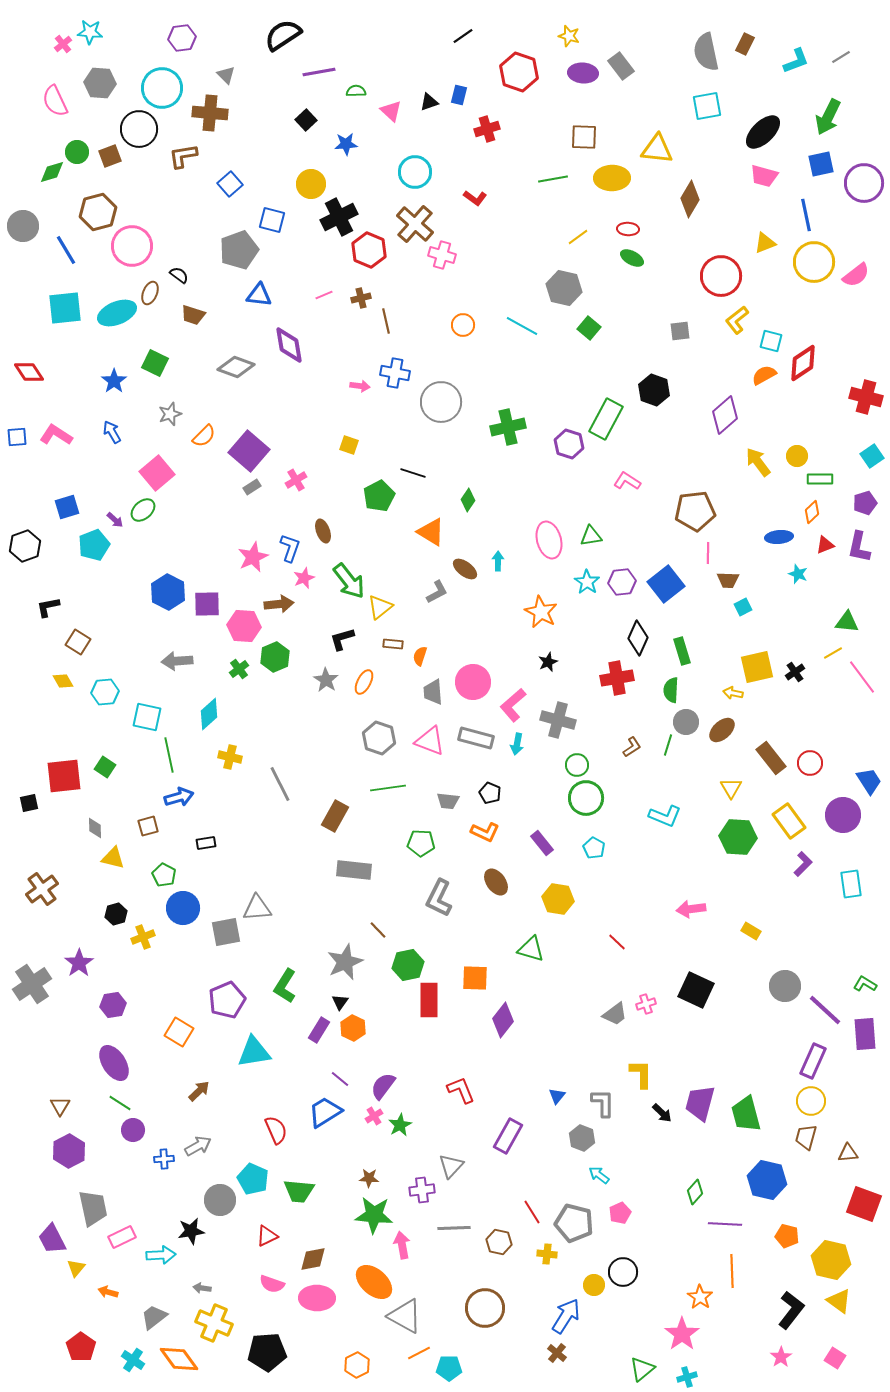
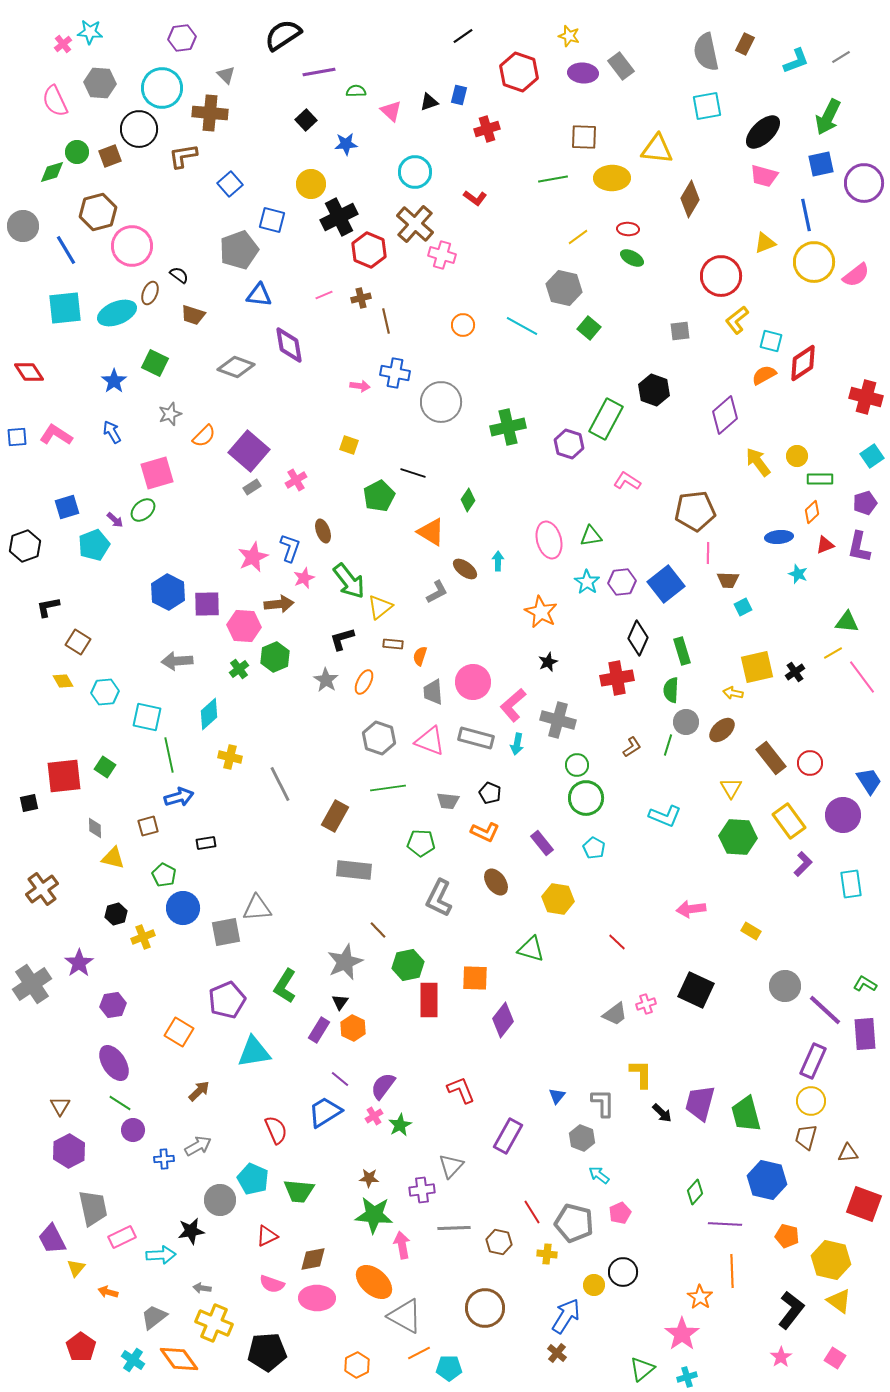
pink square at (157, 473): rotated 24 degrees clockwise
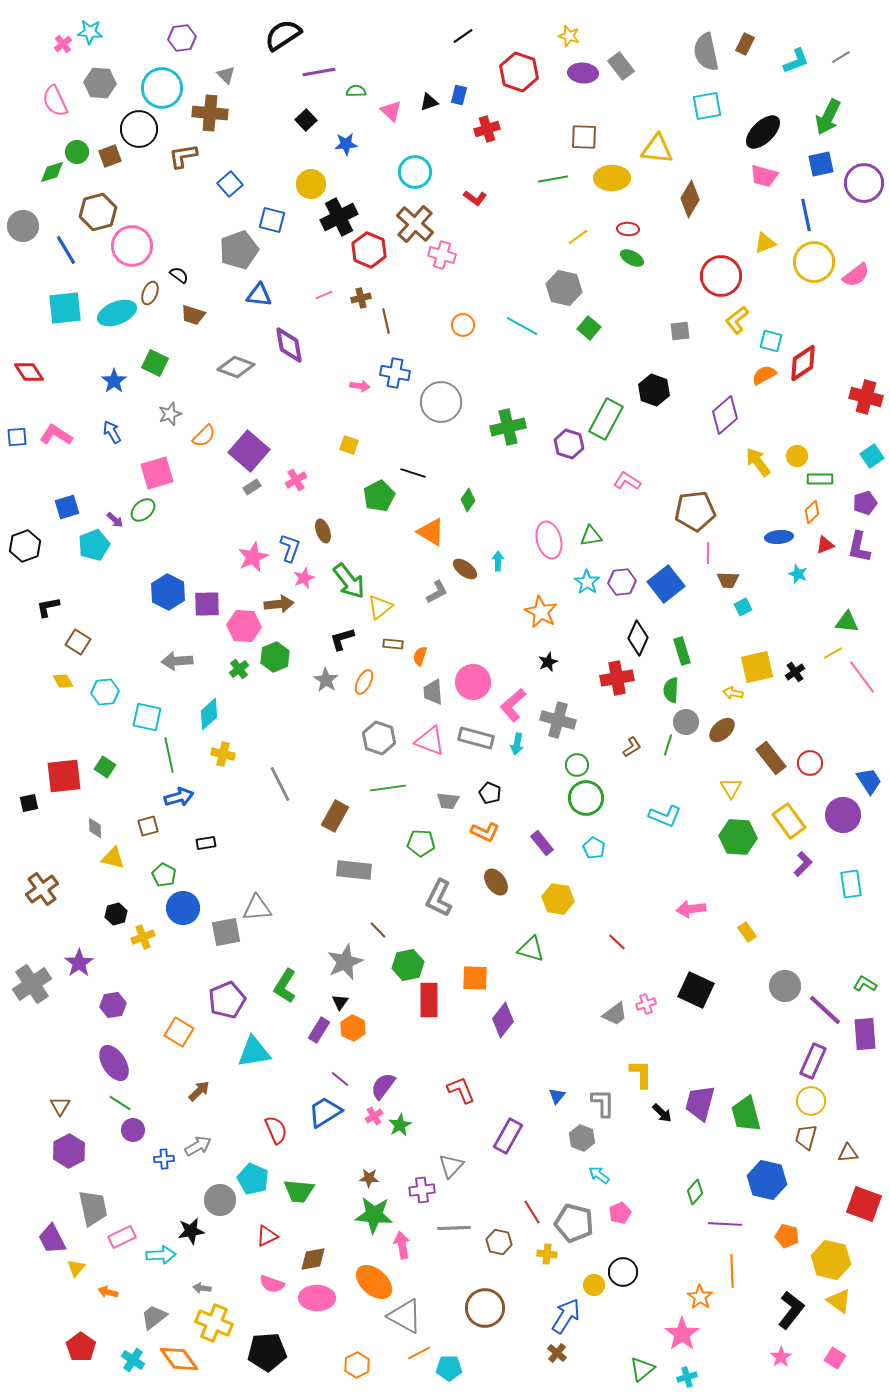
yellow cross at (230, 757): moved 7 px left, 3 px up
yellow rectangle at (751, 931): moved 4 px left, 1 px down; rotated 24 degrees clockwise
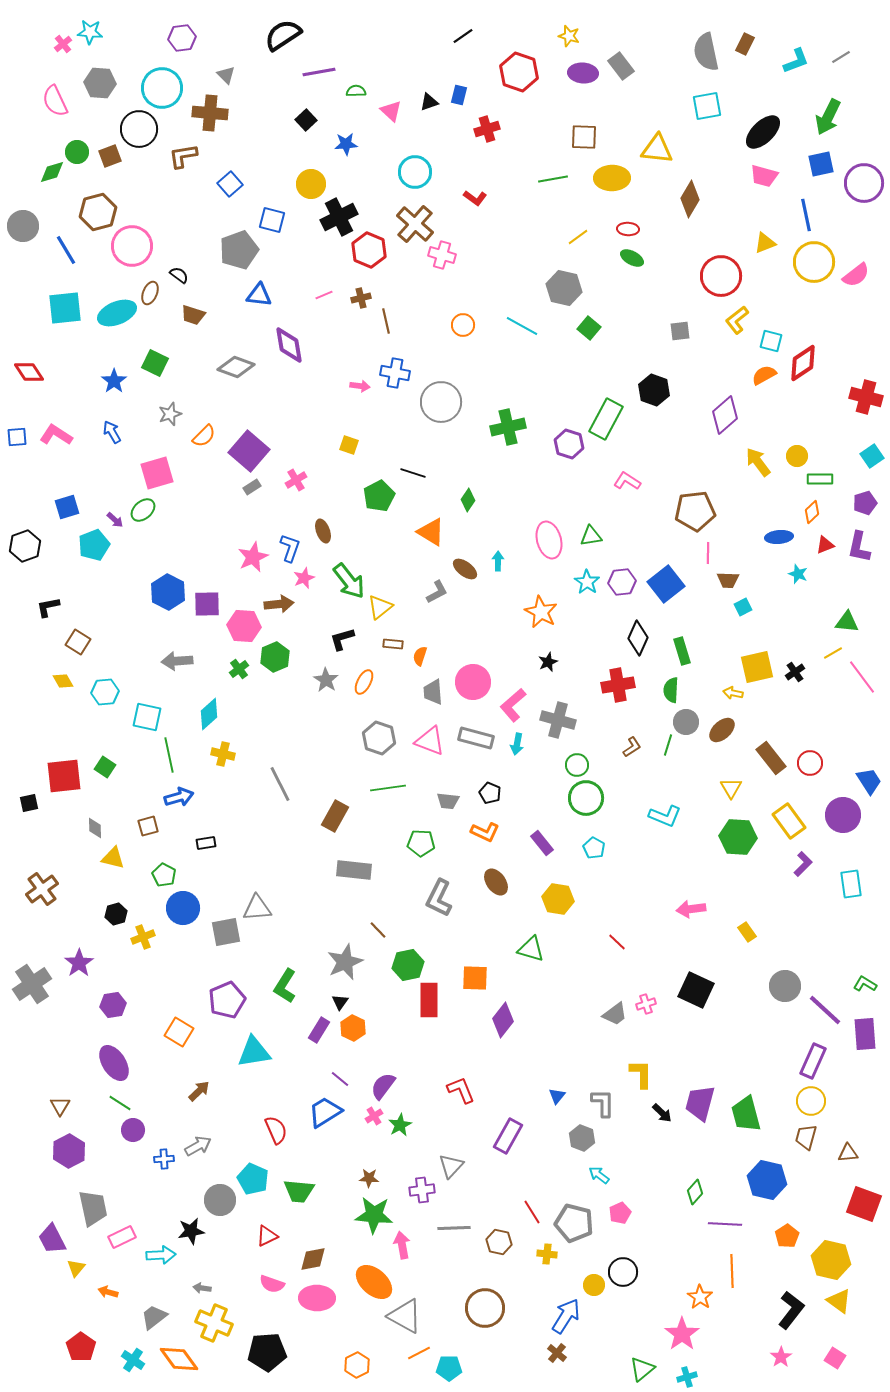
red cross at (617, 678): moved 1 px right, 7 px down
orange pentagon at (787, 1236): rotated 25 degrees clockwise
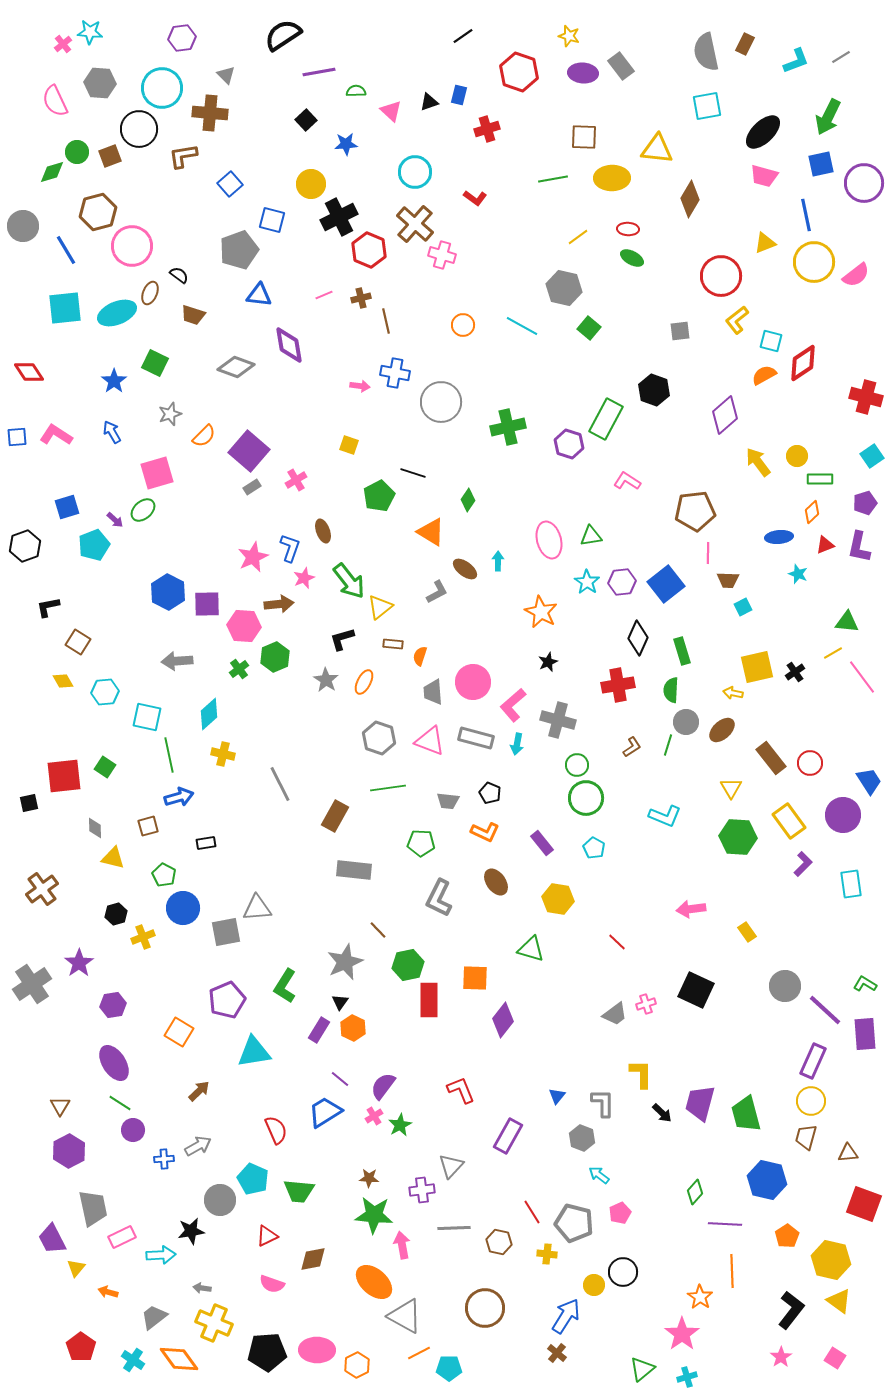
pink ellipse at (317, 1298): moved 52 px down
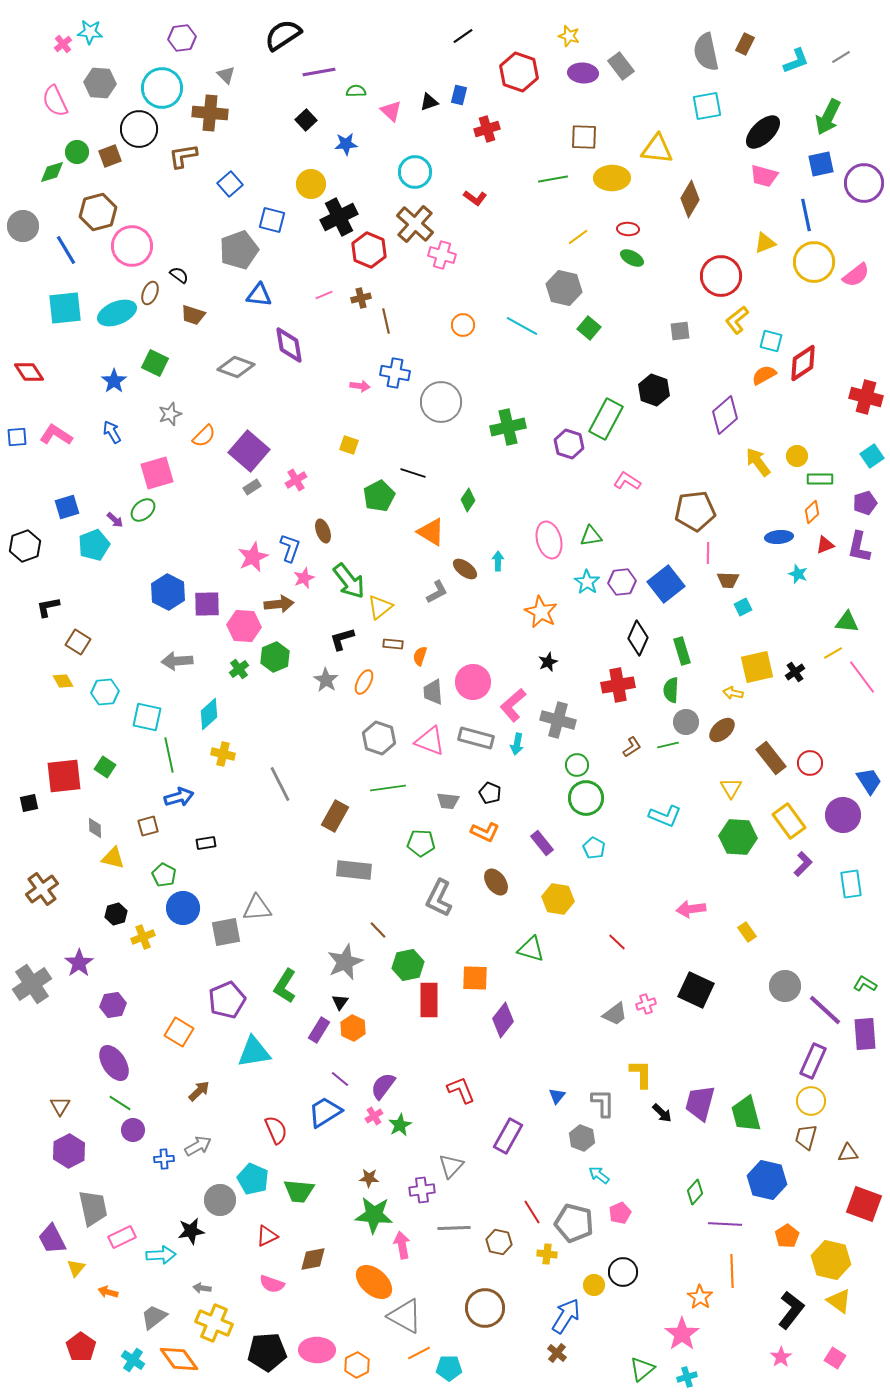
green line at (668, 745): rotated 60 degrees clockwise
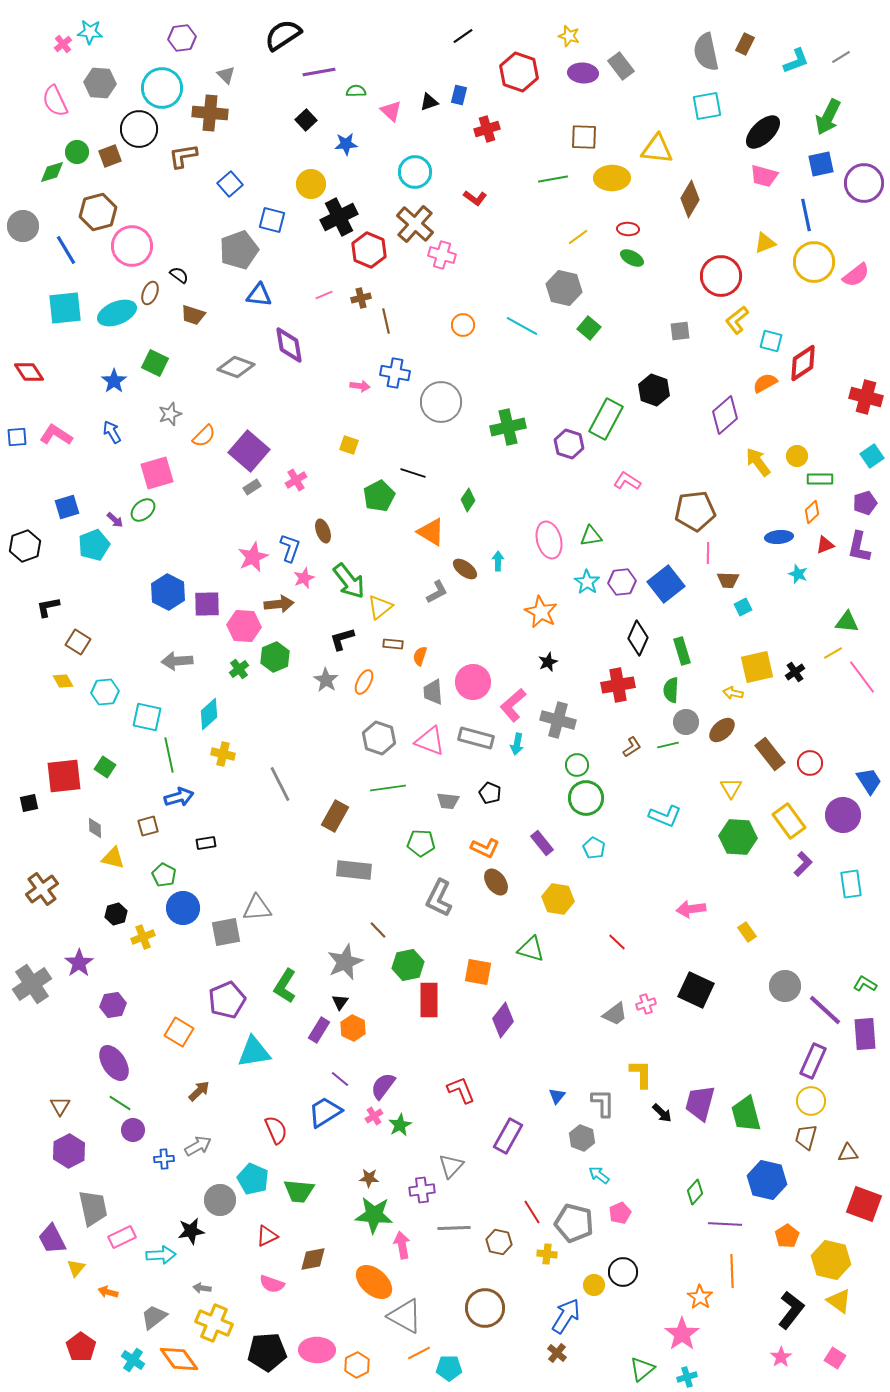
orange semicircle at (764, 375): moved 1 px right, 8 px down
brown rectangle at (771, 758): moved 1 px left, 4 px up
orange L-shape at (485, 832): moved 16 px down
orange square at (475, 978): moved 3 px right, 6 px up; rotated 8 degrees clockwise
